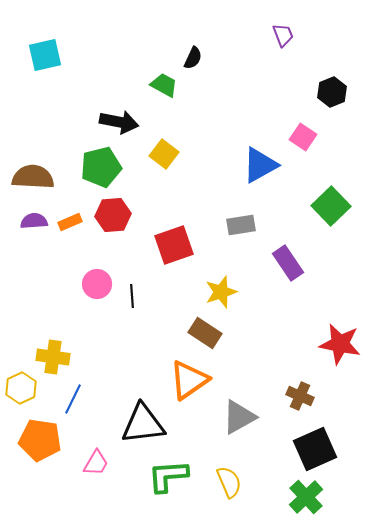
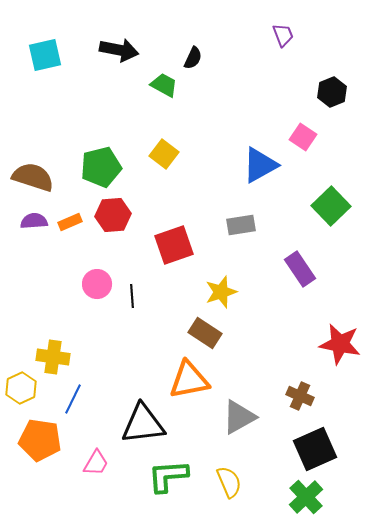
black arrow: moved 72 px up
brown semicircle: rotated 15 degrees clockwise
purple rectangle: moved 12 px right, 6 px down
orange triangle: rotated 24 degrees clockwise
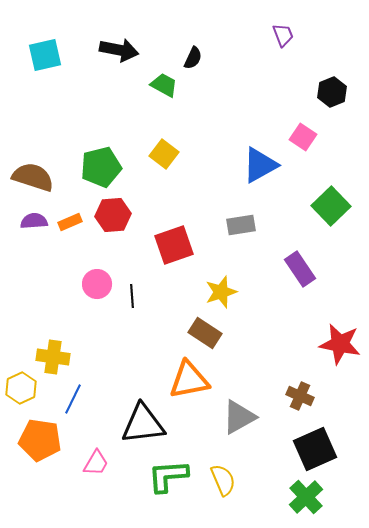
yellow semicircle: moved 6 px left, 2 px up
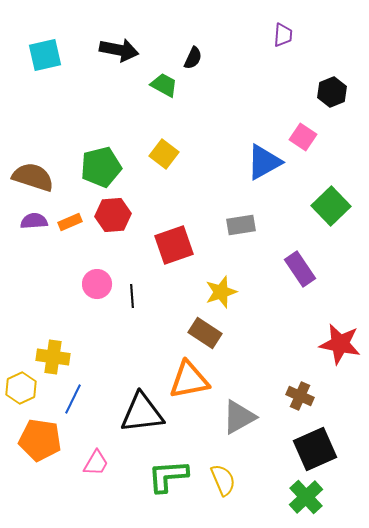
purple trapezoid: rotated 25 degrees clockwise
blue triangle: moved 4 px right, 3 px up
black triangle: moved 1 px left, 11 px up
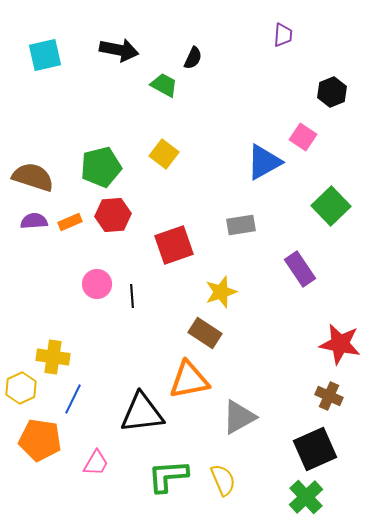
brown cross: moved 29 px right
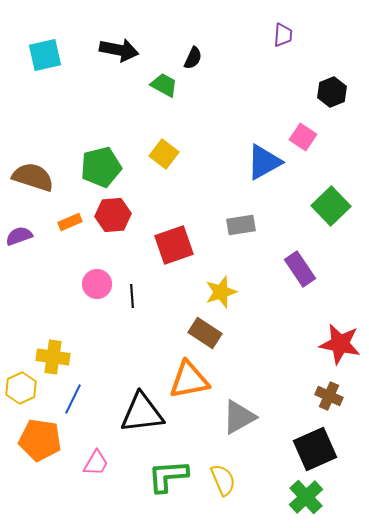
purple semicircle: moved 15 px left, 15 px down; rotated 16 degrees counterclockwise
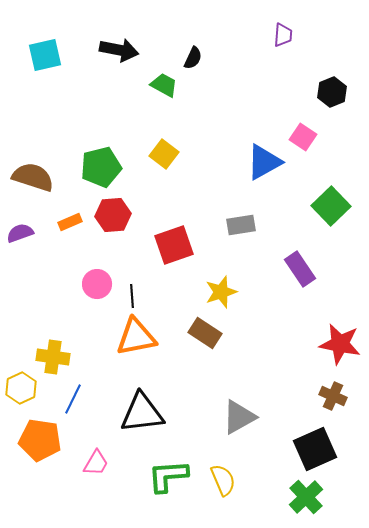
purple semicircle: moved 1 px right, 3 px up
orange triangle: moved 53 px left, 43 px up
brown cross: moved 4 px right
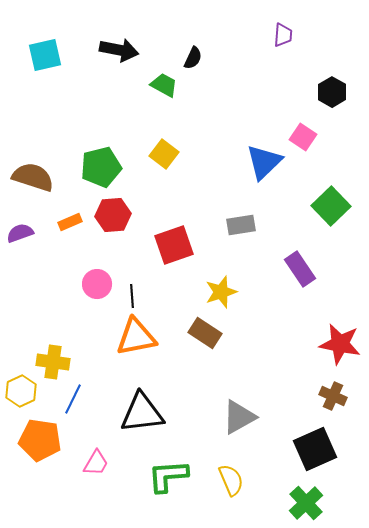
black hexagon: rotated 8 degrees counterclockwise
blue triangle: rotated 15 degrees counterclockwise
yellow cross: moved 5 px down
yellow hexagon: moved 3 px down
yellow semicircle: moved 8 px right
green cross: moved 6 px down
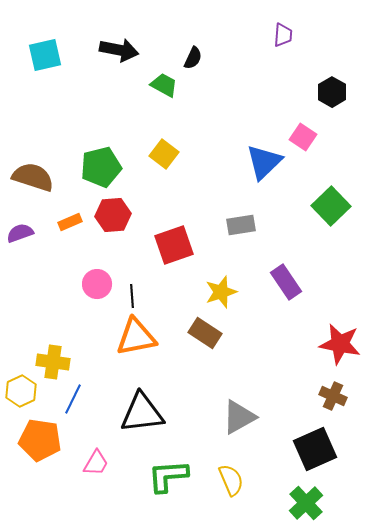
purple rectangle: moved 14 px left, 13 px down
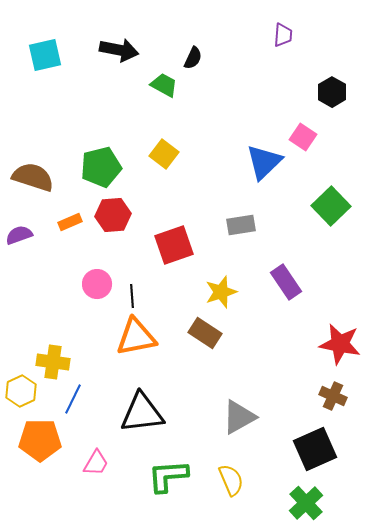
purple semicircle: moved 1 px left, 2 px down
orange pentagon: rotated 9 degrees counterclockwise
